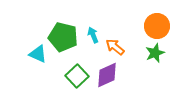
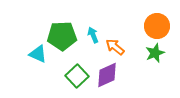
green pentagon: moved 1 px left, 1 px up; rotated 16 degrees counterclockwise
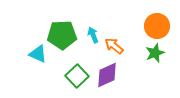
green pentagon: moved 1 px up
orange arrow: moved 1 px left, 1 px up
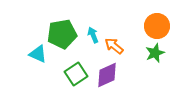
green pentagon: moved 1 px up; rotated 8 degrees counterclockwise
green square: moved 1 px left, 2 px up; rotated 10 degrees clockwise
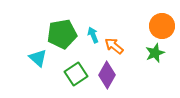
orange circle: moved 5 px right
cyan triangle: moved 4 px down; rotated 18 degrees clockwise
purple diamond: rotated 36 degrees counterclockwise
